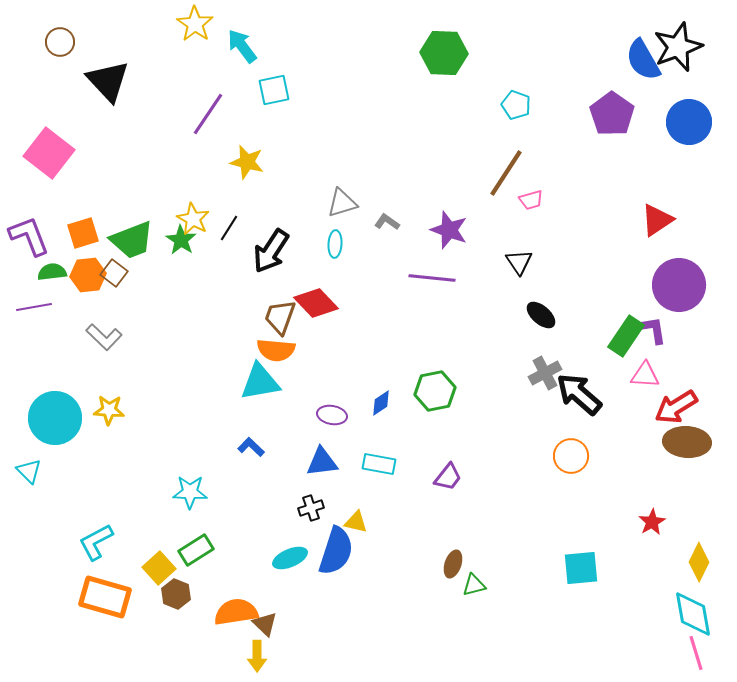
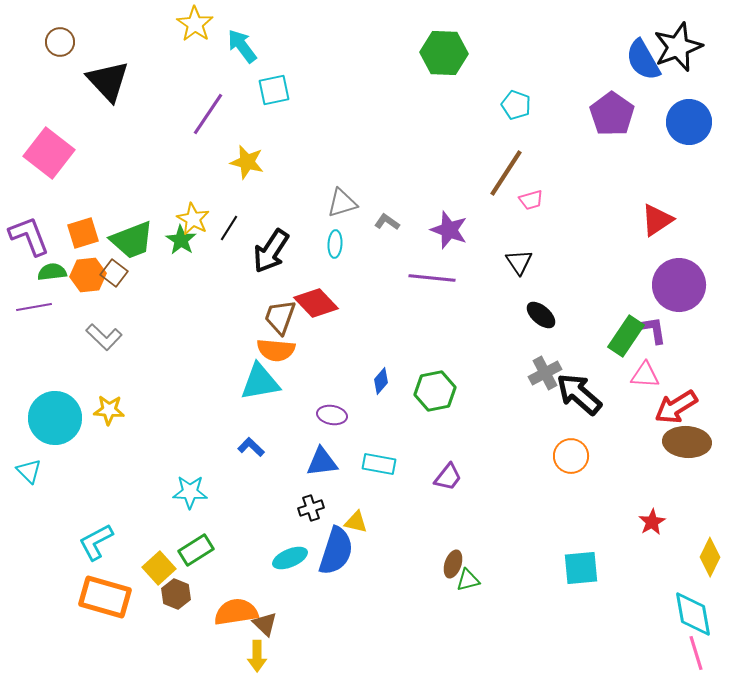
blue diamond at (381, 403): moved 22 px up; rotated 16 degrees counterclockwise
yellow diamond at (699, 562): moved 11 px right, 5 px up
green triangle at (474, 585): moved 6 px left, 5 px up
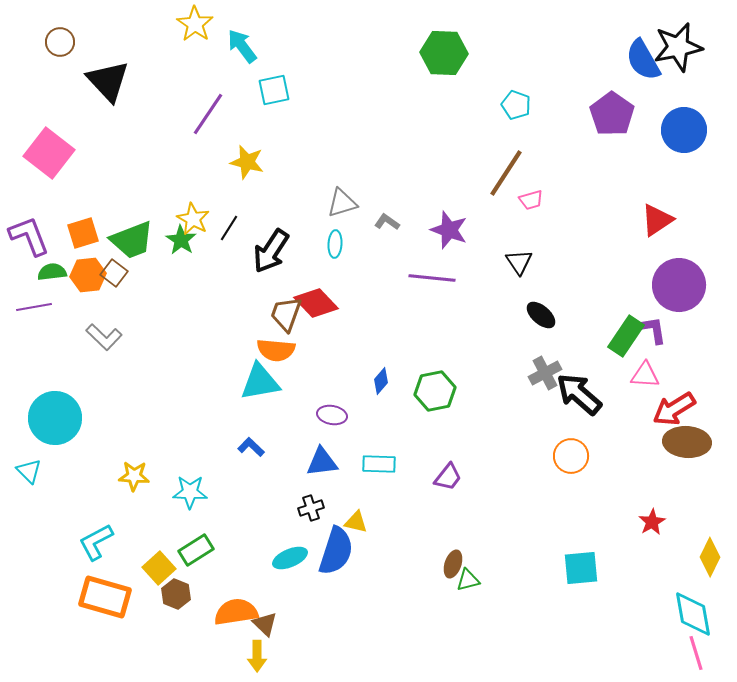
black star at (678, 47): rotated 9 degrees clockwise
blue circle at (689, 122): moved 5 px left, 8 px down
brown trapezoid at (280, 317): moved 6 px right, 3 px up
red arrow at (676, 407): moved 2 px left, 2 px down
yellow star at (109, 410): moved 25 px right, 66 px down
cyan rectangle at (379, 464): rotated 8 degrees counterclockwise
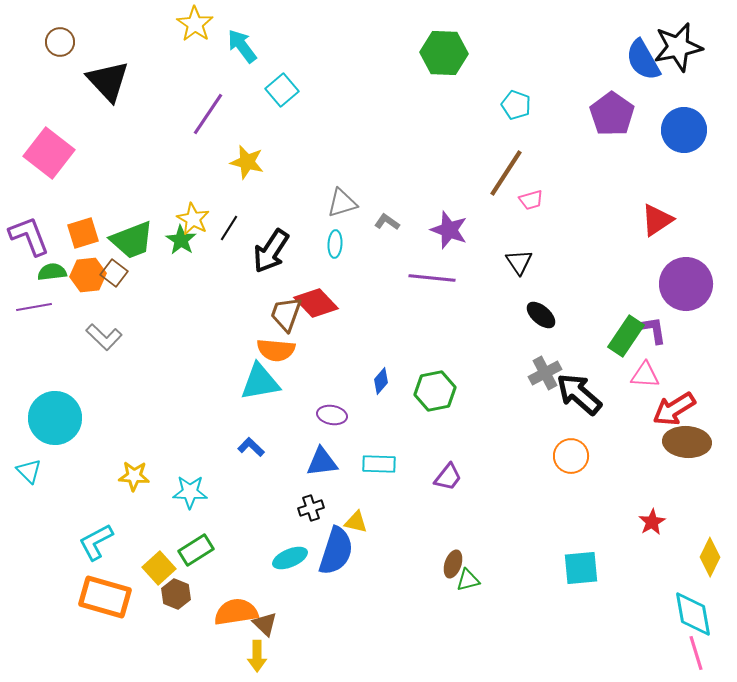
cyan square at (274, 90): moved 8 px right; rotated 28 degrees counterclockwise
purple circle at (679, 285): moved 7 px right, 1 px up
